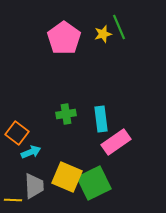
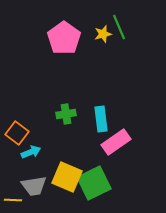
gray trapezoid: rotated 84 degrees clockwise
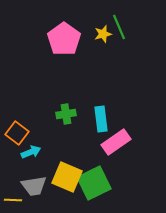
pink pentagon: moved 1 px down
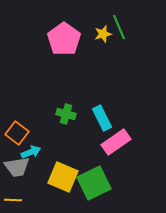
green cross: rotated 24 degrees clockwise
cyan rectangle: moved 1 px right, 1 px up; rotated 20 degrees counterclockwise
yellow square: moved 4 px left
gray trapezoid: moved 17 px left, 19 px up
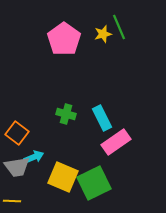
cyan arrow: moved 3 px right, 5 px down
yellow line: moved 1 px left, 1 px down
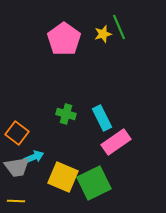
yellow line: moved 4 px right
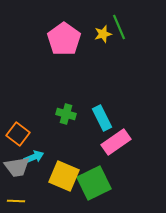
orange square: moved 1 px right, 1 px down
yellow square: moved 1 px right, 1 px up
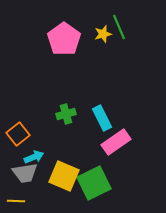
green cross: rotated 30 degrees counterclockwise
orange square: rotated 15 degrees clockwise
gray trapezoid: moved 8 px right, 6 px down
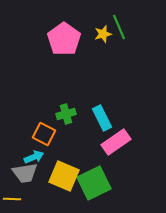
orange square: moved 26 px right; rotated 25 degrees counterclockwise
yellow line: moved 4 px left, 2 px up
